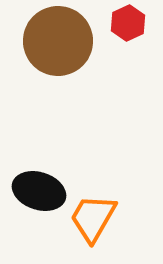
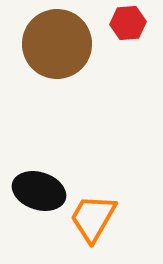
red hexagon: rotated 20 degrees clockwise
brown circle: moved 1 px left, 3 px down
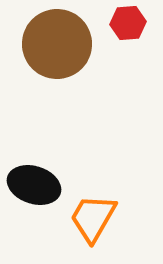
black ellipse: moved 5 px left, 6 px up
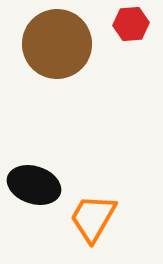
red hexagon: moved 3 px right, 1 px down
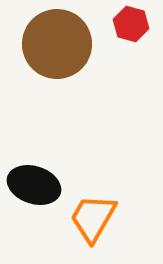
red hexagon: rotated 20 degrees clockwise
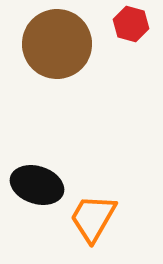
black ellipse: moved 3 px right
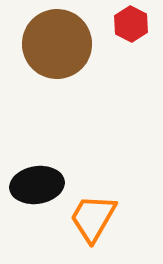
red hexagon: rotated 12 degrees clockwise
black ellipse: rotated 27 degrees counterclockwise
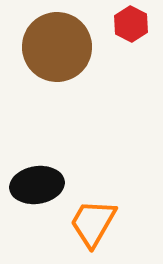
brown circle: moved 3 px down
orange trapezoid: moved 5 px down
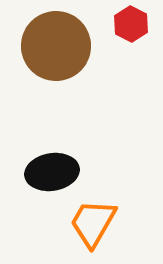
brown circle: moved 1 px left, 1 px up
black ellipse: moved 15 px right, 13 px up
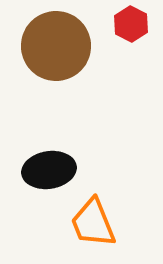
black ellipse: moved 3 px left, 2 px up
orange trapezoid: rotated 52 degrees counterclockwise
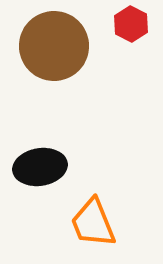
brown circle: moved 2 px left
black ellipse: moved 9 px left, 3 px up
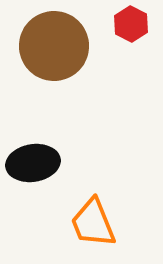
black ellipse: moved 7 px left, 4 px up
